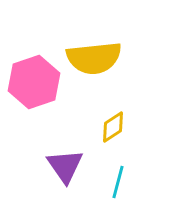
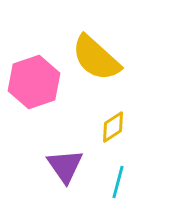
yellow semicircle: moved 2 px right; rotated 48 degrees clockwise
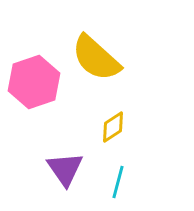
purple triangle: moved 3 px down
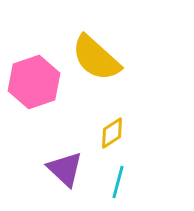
yellow diamond: moved 1 px left, 6 px down
purple triangle: rotated 12 degrees counterclockwise
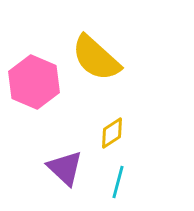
pink hexagon: rotated 18 degrees counterclockwise
purple triangle: moved 1 px up
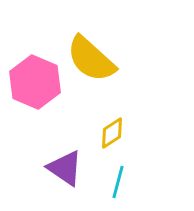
yellow semicircle: moved 5 px left, 1 px down
pink hexagon: moved 1 px right
purple triangle: rotated 9 degrees counterclockwise
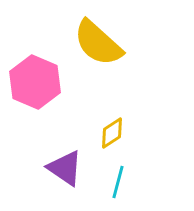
yellow semicircle: moved 7 px right, 16 px up
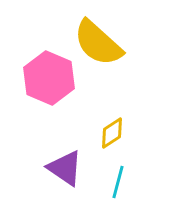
pink hexagon: moved 14 px right, 4 px up
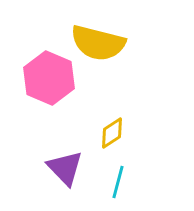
yellow semicircle: rotated 28 degrees counterclockwise
purple triangle: rotated 12 degrees clockwise
